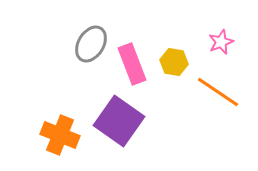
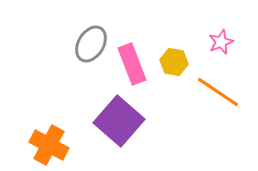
purple square: rotated 6 degrees clockwise
orange cross: moved 11 px left, 10 px down; rotated 6 degrees clockwise
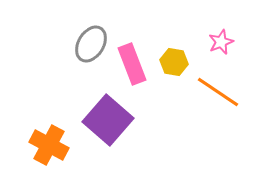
purple square: moved 11 px left, 1 px up
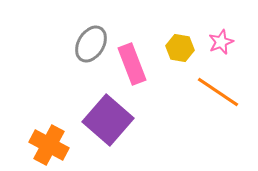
yellow hexagon: moved 6 px right, 14 px up
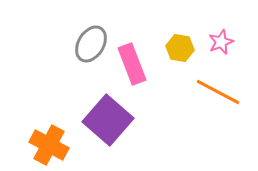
orange line: rotated 6 degrees counterclockwise
